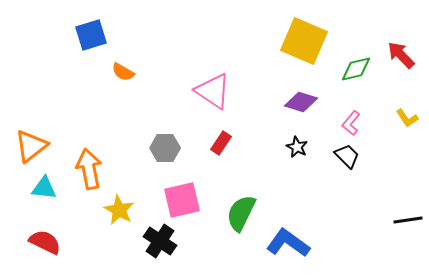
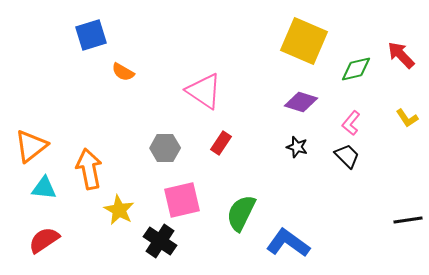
pink triangle: moved 9 px left
black star: rotated 10 degrees counterclockwise
red semicircle: moved 1 px left, 2 px up; rotated 60 degrees counterclockwise
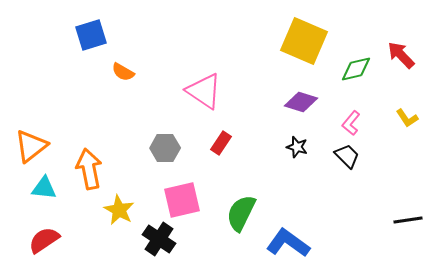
black cross: moved 1 px left, 2 px up
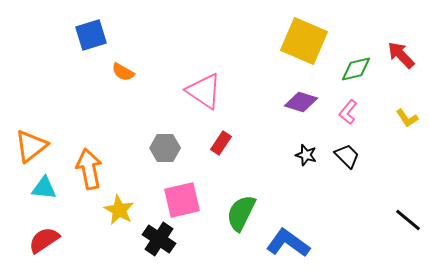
pink L-shape: moved 3 px left, 11 px up
black star: moved 9 px right, 8 px down
black line: rotated 48 degrees clockwise
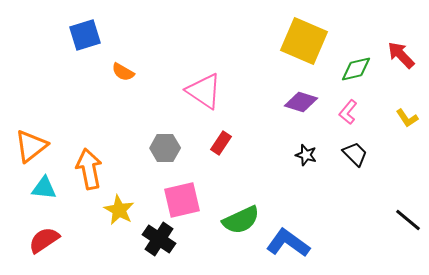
blue square: moved 6 px left
black trapezoid: moved 8 px right, 2 px up
green semicircle: moved 7 px down; rotated 141 degrees counterclockwise
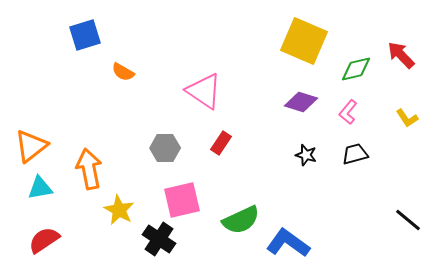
black trapezoid: rotated 60 degrees counterclockwise
cyan triangle: moved 4 px left; rotated 16 degrees counterclockwise
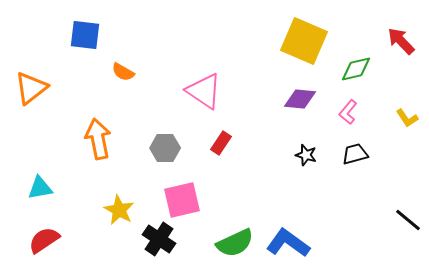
blue square: rotated 24 degrees clockwise
red arrow: moved 14 px up
purple diamond: moved 1 px left, 3 px up; rotated 12 degrees counterclockwise
orange triangle: moved 58 px up
orange arrow: moved 9 px right, 30 px up
green semicircle: moved 6 px left, 23 px down
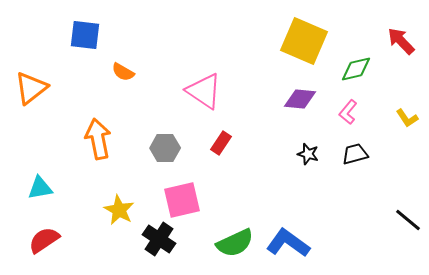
black star: moved 2 px right, 1 px up
